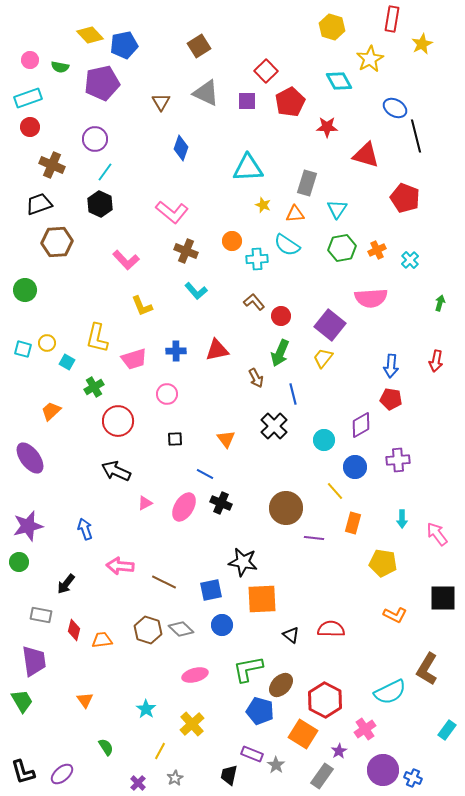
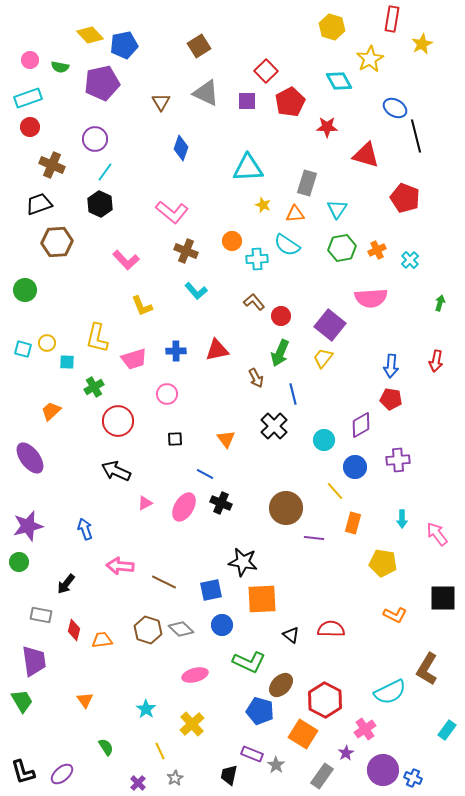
cyan square at (67, 362): rotated 28 degrees counterclockwise
green L-shape at (248, 669): moved 1 px right, 7 px up; rotated 144 degrees counterclockwise
yellow line at (160, 751): rotated 54 degrees counterclockwise
purple star at (339, 751): moved 7 px right, 2 px down
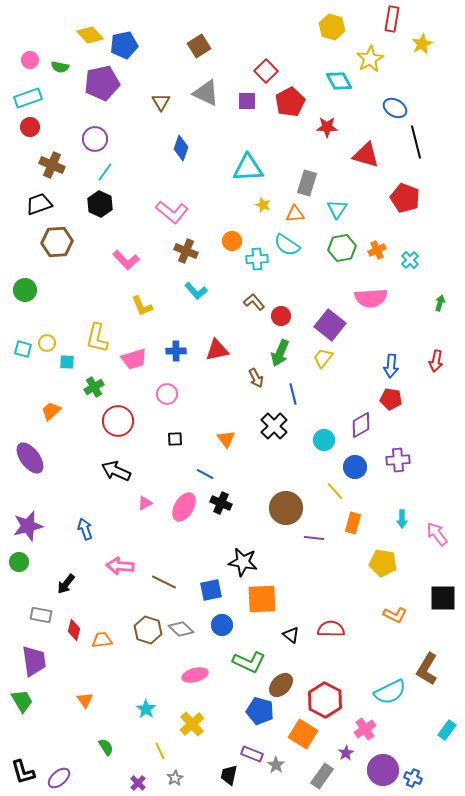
black line at (416, 136): moved 6 px down
purple ellipse at (62, 774): moved 3 px left, 4 px down
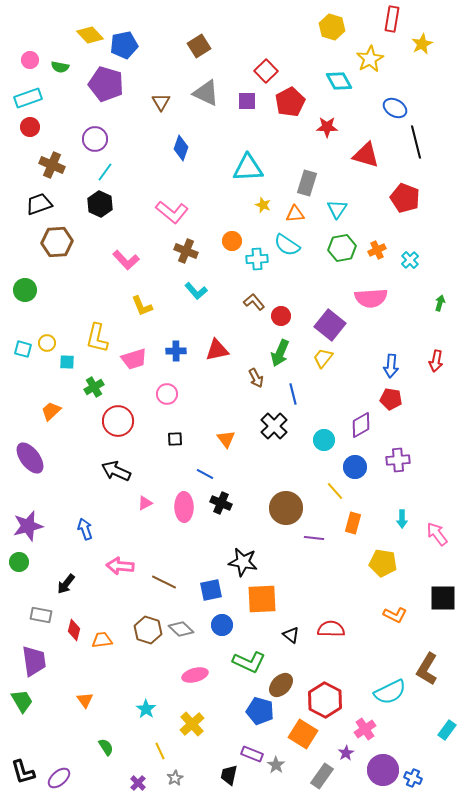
purple pentagon at (102, 83): moved 4 px right, 1 px down; rotated 28 degrees clockwise
pink ellipse at (184, 507): rotated 32 degrees counterclockwise
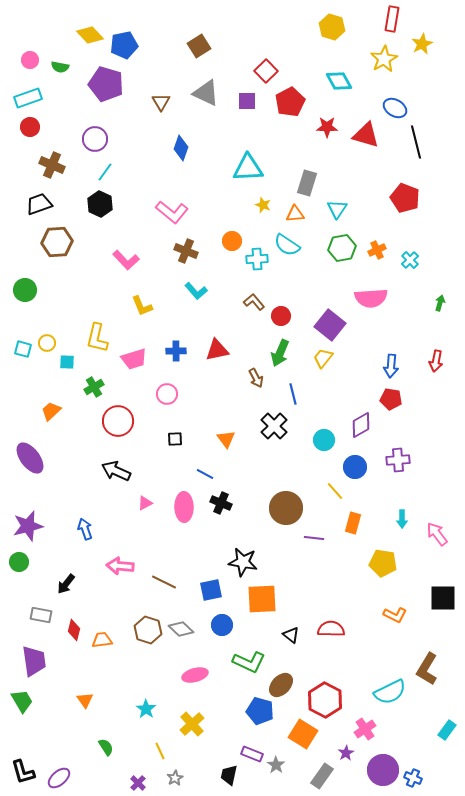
yellow star at (370, 59): moved 14 px right
red triangle at (366, 155): moved 20 px up
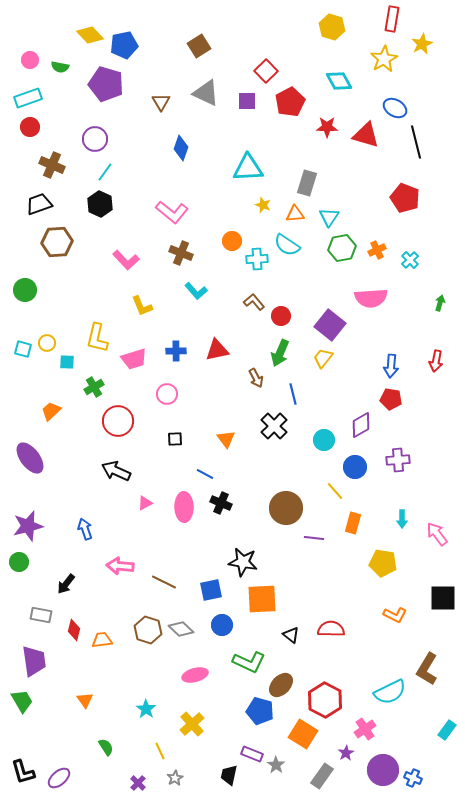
cyan triangle at (337, 209): moved 8 px left, 8 px down
brown cross at (186, 251): moved 5 px left, 2 px down
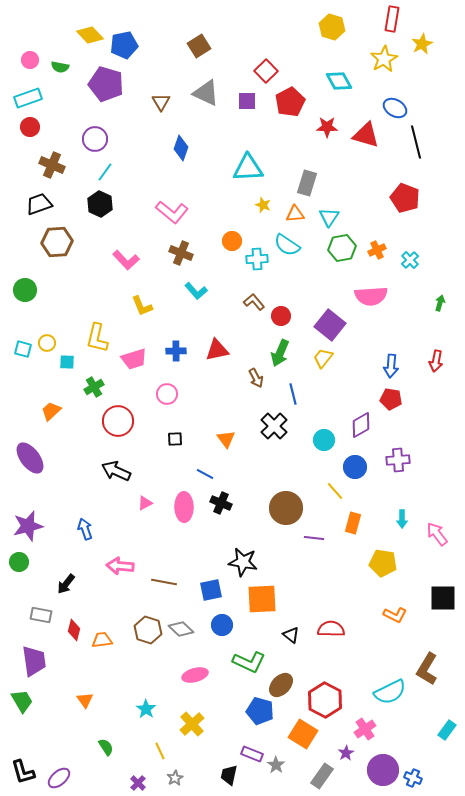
pink semicircle at (371, 298): moved 2 px up
brown line at (164, 582): rotated 15 degrees counterclockwise
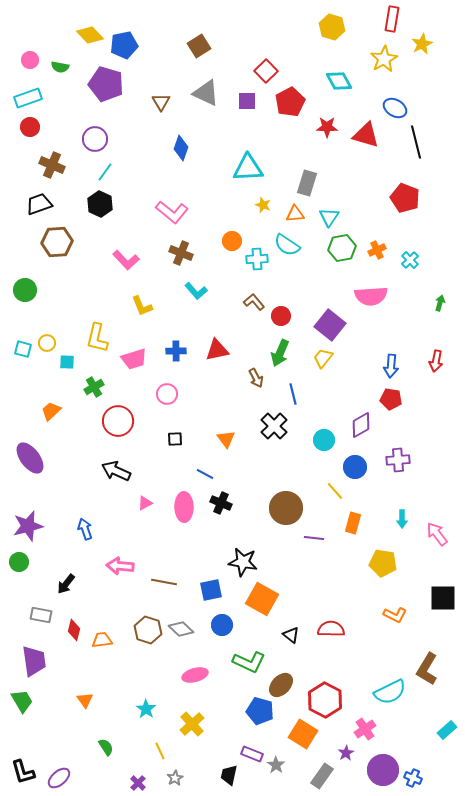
orange square at (262, 599): rotated 32 degrees clockwise
cyan rectangle at (447, 730): rotated 12 degrees clockwise
